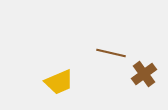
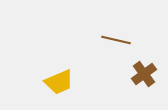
brown line: moved 5 px right, 13 px up
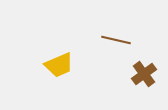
yellow trapezoid: moved 17 px up
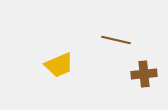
brown cross: rotated 30 degrees clockwise
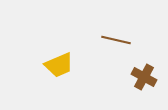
brown cross: moved 3 px down; rotated 35 degrees clockwise
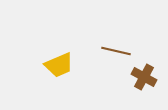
brown line: moved 11 px down
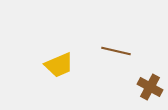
brown cross: moved 6 px right, 10 px down
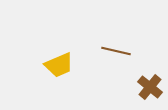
brown cross: rotated 10 degrees clockwise
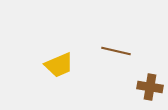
brown cross: rotated 30 degrees counterclockwise
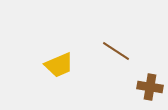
brown line: rotated 20 degrees clockwise
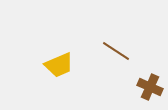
brown cross: rotated 15 degrees clockwise
